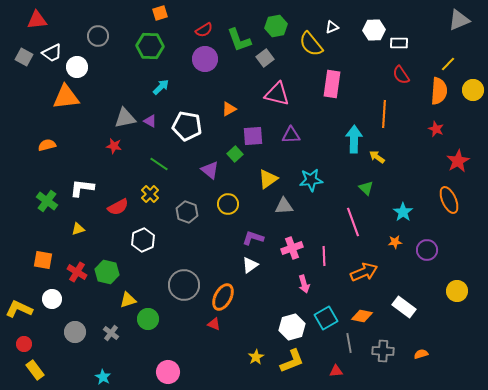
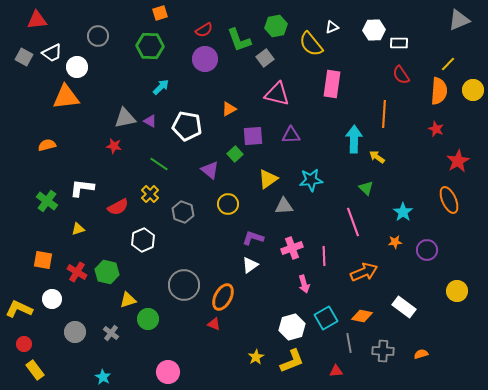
gray hexagon at (187, 212): moved 4 px left
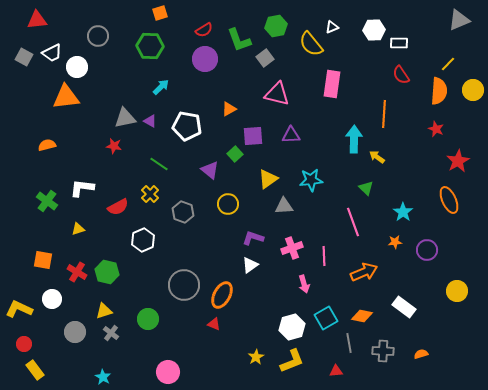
orange ellipse at (223, 297): moved 1 px left, 2 px up
yellow triangle at (128, 300): moved 24 px left, 11 px down
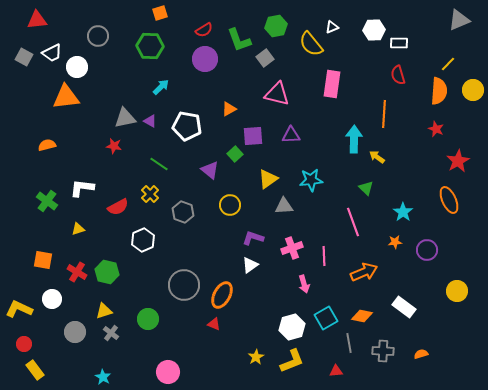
red semicircle at (401, 75): moved 3 px left; rotated 18 degrees clockwise
yellow circle at (228, 204): moved 2 px right, 1 px down
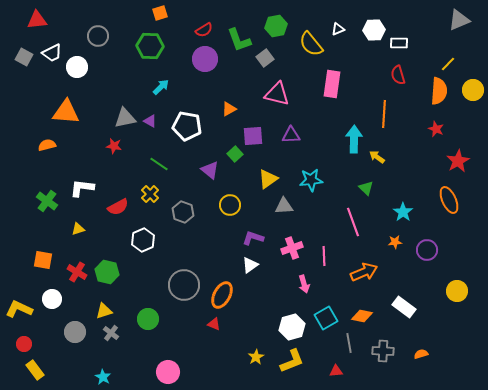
white triangle at (332, 27): moved 6 px right, 2 px down
orange triangle at (66, 97): moved 15 px down; rotated 12 degrees clockwise
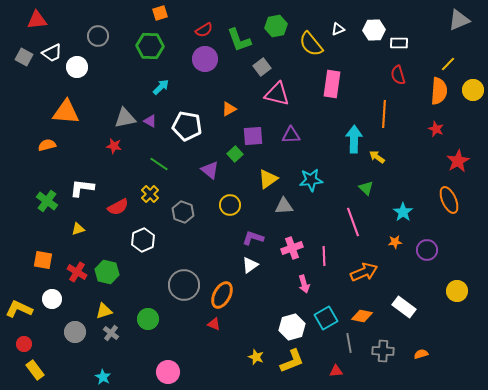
gray square at (265, 58): moved 3 px left, 9 px down
yellow star at (256, 357): rotated 21 degrees counterclockwise
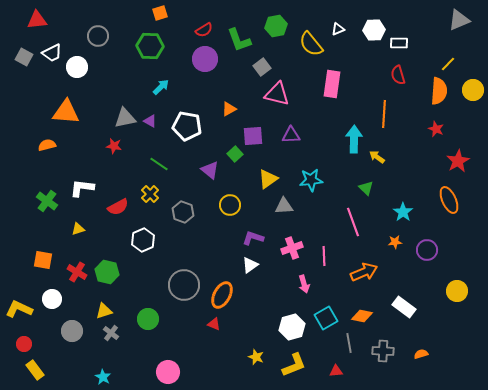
gray circle at (75, 332): moved 3 px left, 1 px up
yellow L-shape at (292, 361): moved 2 px right, 4 px down
